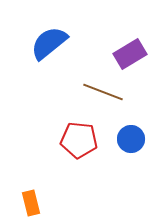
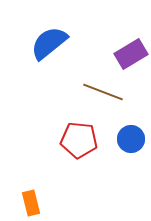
purple rectangle: moved 1 px right
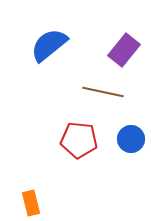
blue semicircle: moved 2 px down
purple rectangle: moved 7 px left, 4 px up; rotated 20 degrees counterclockwise
brown line: rotated 9 degrees counterclockwise
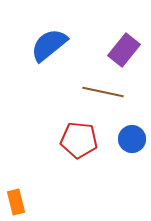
blue circle: moved 1 px right
orange rectangle: moved 15 px left, 1 px up
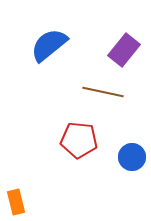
blue circle: moved 18 px down
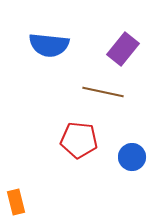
blue semicircle: rotated 135 degrees counterclockwise
purple rectangle: moved 1 px left, 1 px up
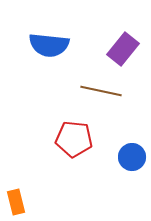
brown line: moved 2 px left, 1 px up
red pentagon: moved 5 px left, 1 px up
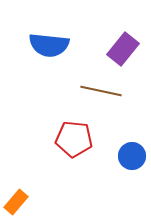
blue circle: moved 1 px up
orange rectangle: rotated 55 degrees clockwise
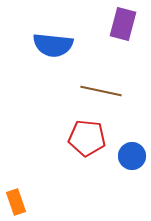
blue semicircle: moved 4 px right
purple rectangle: moved 25 px up; rotated 24 degrees counterclockwise
red pentagon: moved 13 px right, 1 px up
orange rectangle: rotated 60 degrees counterclockwise
